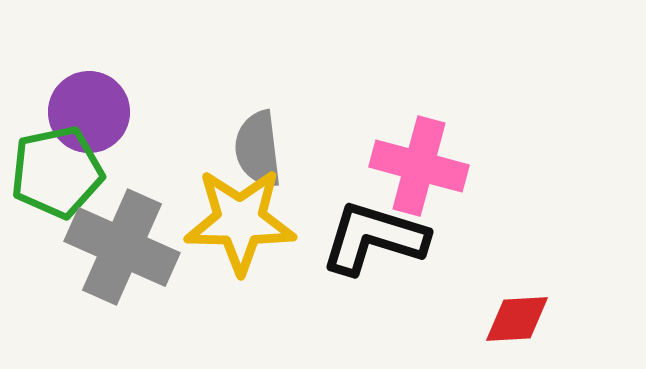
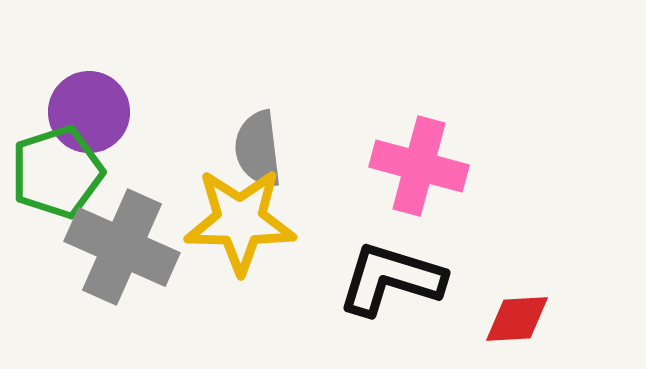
green pentagon: rotated 6 degrees counterclockwise
black L-shape: moved 17 px right, 41 px down
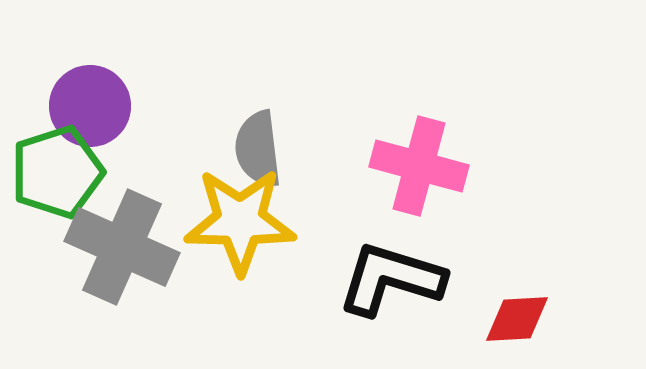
purple circle: moved 1 px right, 6 px up
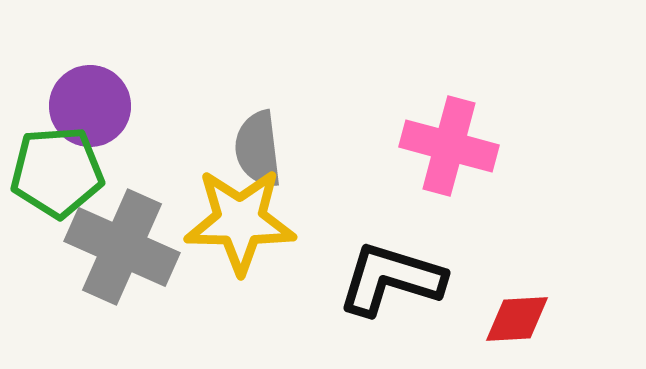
pink cross: moved 30 px right, 20 px up
green pentagon: rotated 14 degrees clockwise
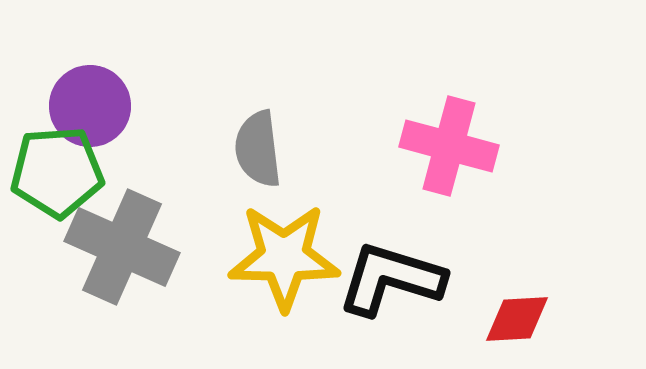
yellow star: moved 44 px right, 36 px down
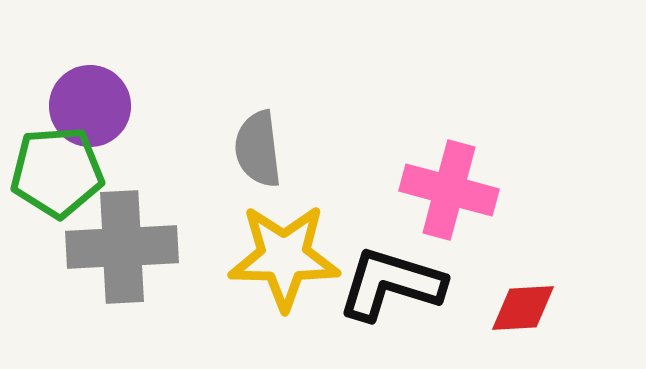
pink cross: moved 44 px down
gray cross: rotated 27 degrees counterclockwise
black L-shape: moved 5 px down
red diamond: moved 6 px right, 11 px up
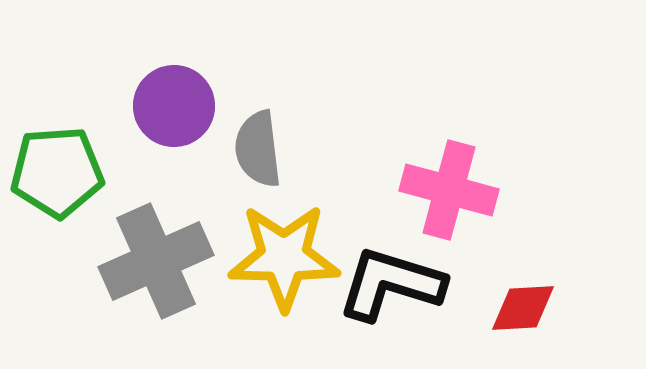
purple circle: moved 84 px right
gray cross: moved 34 px right, 14 px down; rotated 21 degrees counterclockwise
